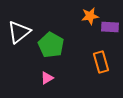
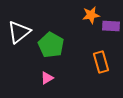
orange star: moved 1 px right, 1 px up
purple rectangle: moved 1 px right, 1 px up
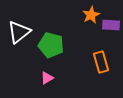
orange star: rotated 18 degrees counterclockwise
purple rectangle: moved 1 px up
green pentagon: rotated 15 degrees counterclockwise
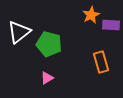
green pentagon: moved 2 px left, 1 px up
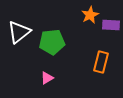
orange star: moved 1 px left
green pentagon: moved 3 px right, 2 px up; rotated 20 degrees counterclockwise
orange rectangle: rotated 30 degrees clockwise
